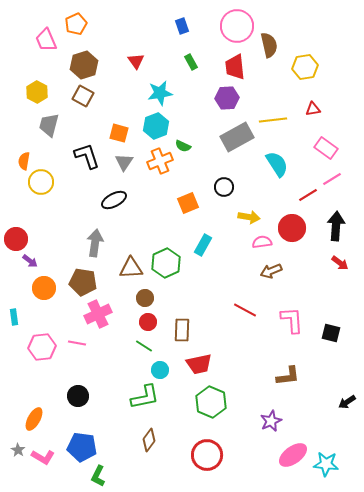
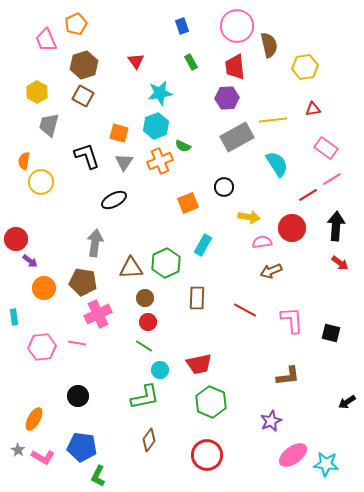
brown rectangle at (182, 330): moved 15 px right, 32 px up
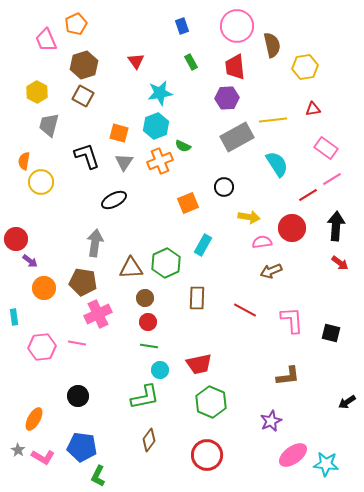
brown semicircle at (269, 45): moved 3 px right
green line at (144, 346): moved 5 px right; rotated 24 degrees counterclockwise
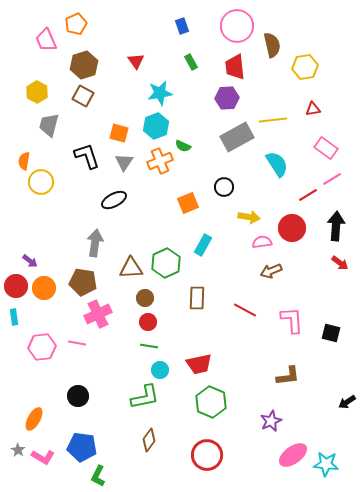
red circle at (16, 239): moved 47 px down
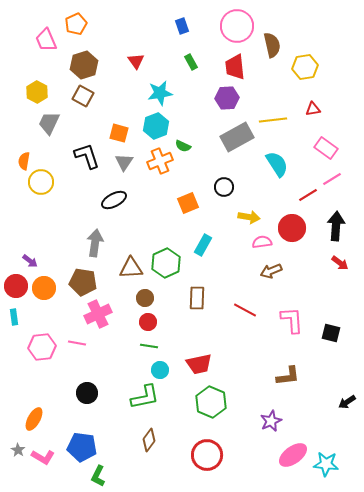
gray trapezoid at (49, 125): moved 2 px up; rotated 10 degrees clockwise
black circle at (78, 396): moved 9 px right, 3 px up
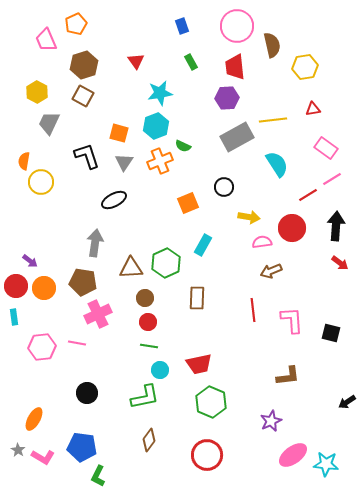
red line at (245, 310): moved 8 px right; rotated 55 degrees clockwise
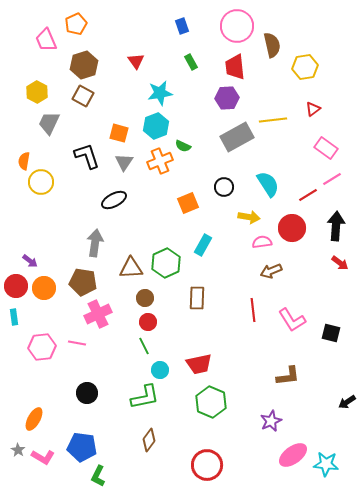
red triangle at (313, 109): rotated 28 degrees counterclockwise
cyan semicircle at (277, 164): moved 9 px left, 20 px down
pink L-shape at (292, 320): rotated 152 degrees clockwise
green line at (149, 346): moved 5 px left; rotated 54 degrees clockwise
red circle at (207, 455): moved 10 px down
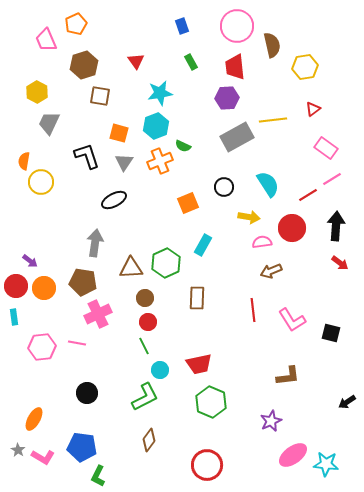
brown square at (83, 96): moved 17 px right; rotated 20 degrees counterclockwise
green L-shape at (145, 397): rotated 16 degrees counterclockwise
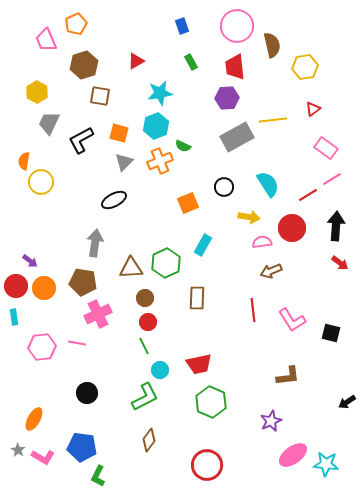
red triangle at (136, 61): rotated 36 degrees clockwise
black L-shape at (87, 156): moved 6 px left, 16 px up; rotated 100 degrees counterclockwise
gray triangle at (124, 162): rotated 12 degrees clockwise
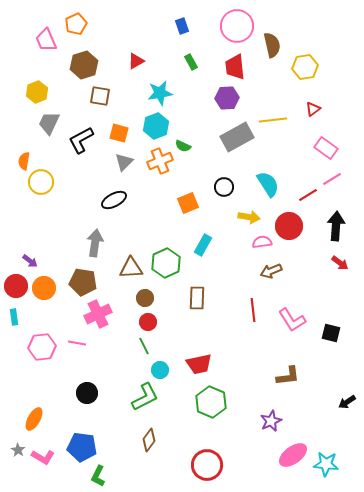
yellow hexagon at (37, 92): rotated 10 degrees clockwise
red circle at (292, 228): moved 3 px left, 2 px up
